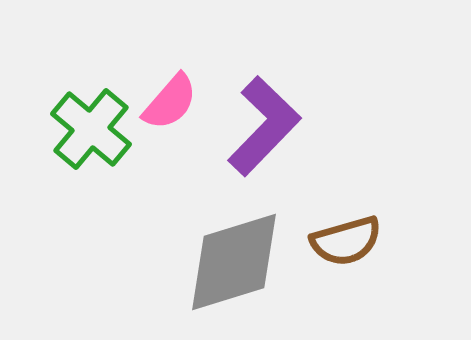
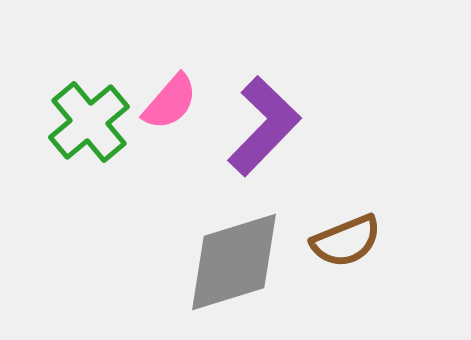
green cross: moved 2 px left, 7 px up; rotated 10 degrees clockwise
brown semicircle: rotated 6 degrees counterclockwise
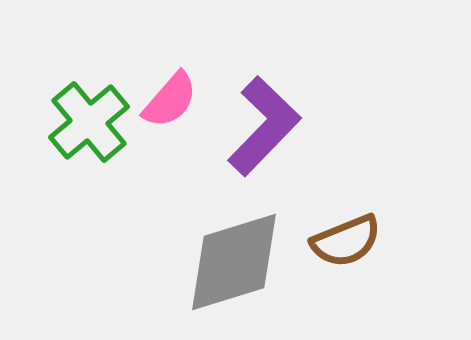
pink semicircle: moved 2 px up
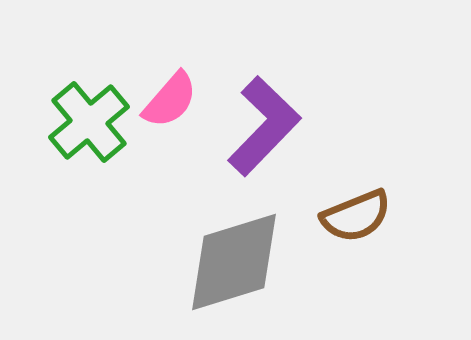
brown semicircle: moved 10 px right, 25 px up
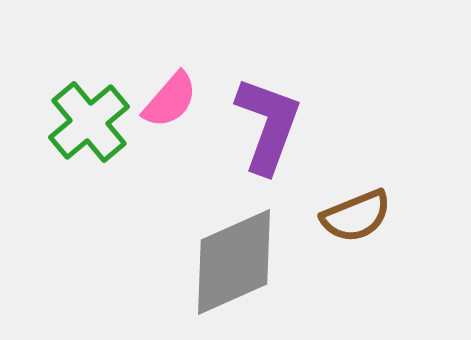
purple L-shape: moved 4 px right, 1 px up; rotated 24 degrees counterclockwise
gray diamond: rotated 7 degrees counterclockwise
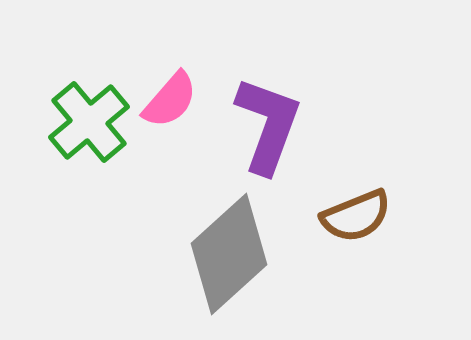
gray diamond: moved 5 px left, 8 px up; rotated 18 degrees counterclockwise
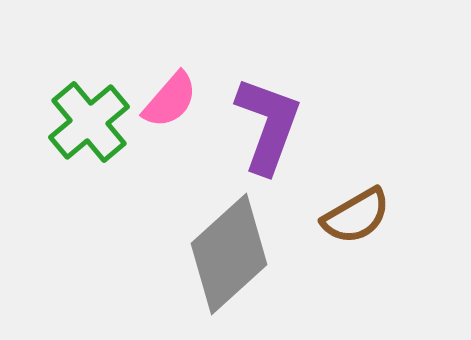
brown semicircle: rotated 8 degrees counterclockwise
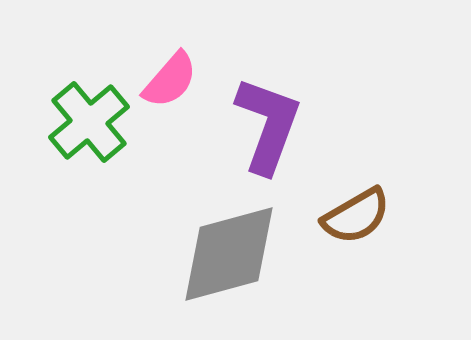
pink semicircle: moved 20 px up
gray diamond: rotated 27 degrees clockwise
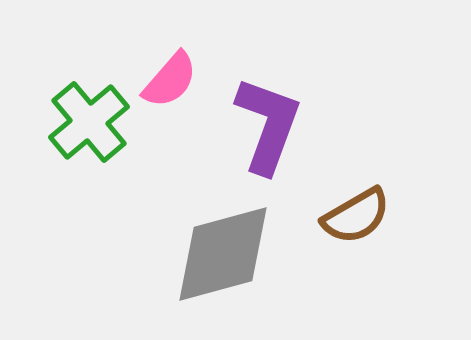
gray diamond: moved 6 px left
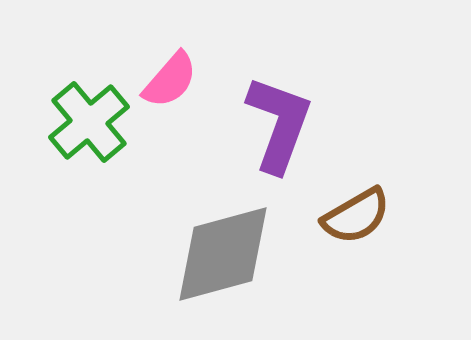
purple L-shape: moved 11 px right, 1 px up
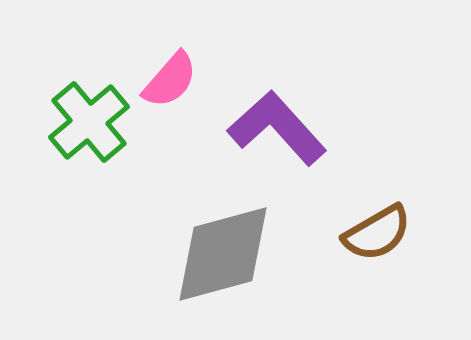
purple L-shape: moved 2 px left, 4 px down; rotated 62 degrees counterclockwise
brown semicircle: moved 21 px right, 17 px down
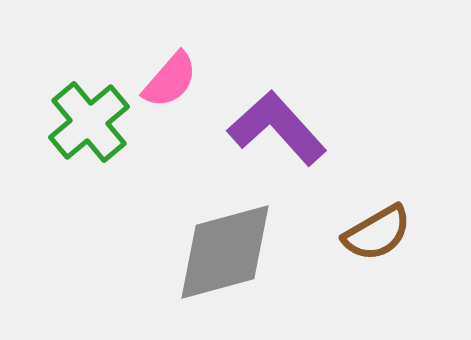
gray diamond: moved 2 px right, 2 px up
